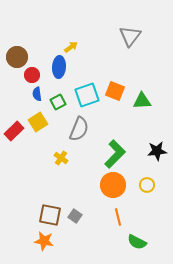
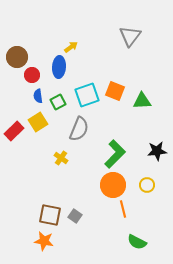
blue semicircle: moved 1 px right, 2 px down
orange line: moved 5 px right, 8 px up
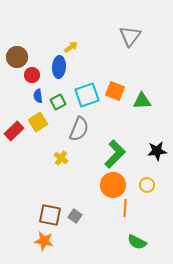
orange line: moved 2 px right, 1 px up; rotated 18 degrees clockwise
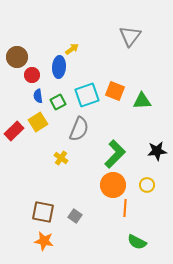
yellow arrow: moved 1 px right, 2 px down
brown square: moved 7 px left, 3 px up
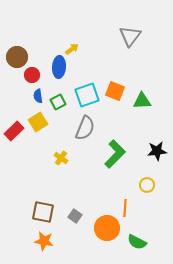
gray semicircle: moved 6 px right, 1 px up
orange circle: moved 6 px left, 43 px down
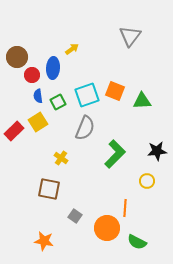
blue ellipse: moved 6 px left, 1 px down
yellow circle: moved 4 px up
brown square: moved 6 px right, 23 px up
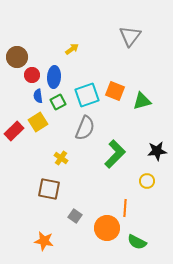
blue ellipse: moved 1 px right, 9 px down
green triangle: rotated 12 degrees counterclockwise
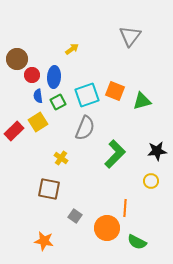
brown circle: moved 2 px down
yellow circle: moved 4 px right
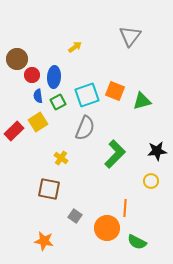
yellow arrow: moved 3 px right, 2 px up
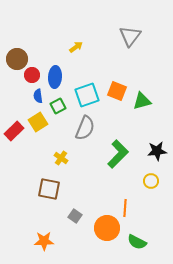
yellow arrow: moved 1 px right
blue ellipse: moved 1 px right
orange square: moved 2 px right
green square: moved 4 px down
green L-shape: moved 3 px right
orange star: rotated 12 degrees counterclockwise
